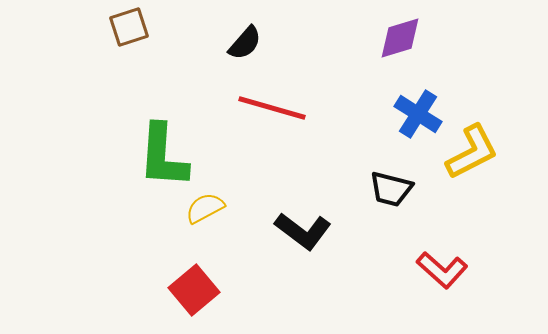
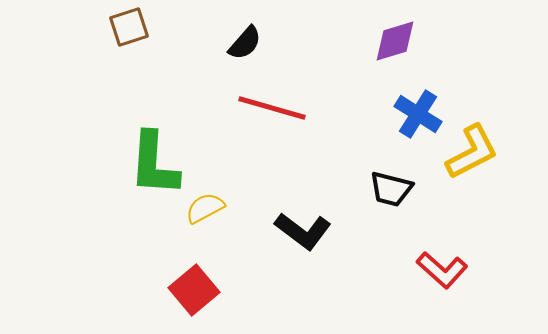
purple diamond: moved 5 px left, 3 px down
green L-shape: moved 9 px left, 8 px down
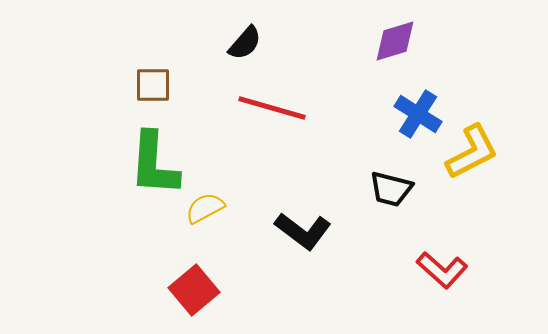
brown square: moved 24 px right, 58 px down; rotated 18 degrees clockwise
